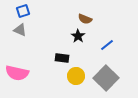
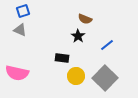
gray square: moved 1 px left
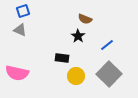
gray square: moved 4 px right, 4 px up
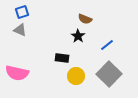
blue square: moved 1 px left, 1 px down
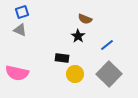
yellow circle: moved 1 px left, 2 px up
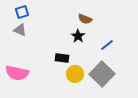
gray square: moved 7 px left
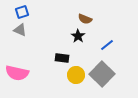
yellow circle: moved 1 px right, 1 px down
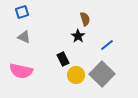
brown semicircle: rotated 128 degrees counterclockwise
gray triangle: moved 4 px right, 7 px down
black rectangle: moved 1 px right, 1 px down; rotated 56 degrees clockwise
pink semicircle: moved 4 px right, 2 px up
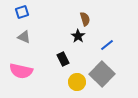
yellow circle: moved 1 px right, 7 px down
